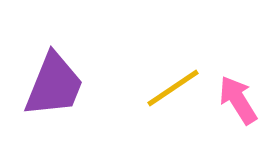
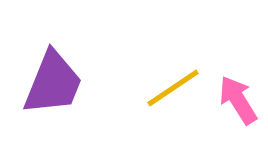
purple trapezoid: moved 1 px left, 2 px up
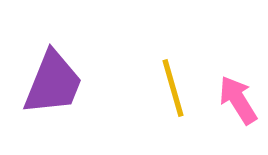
yellow line: rotated 72 degrees counterclockwise
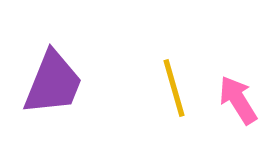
yellow line: moved 1 px right
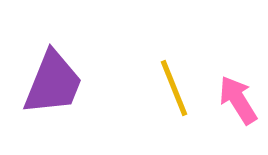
yellow line: rotated 6 degrees counterclockwise
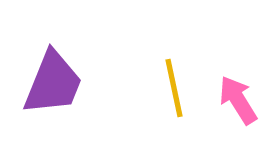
yellow line: rotated 10 degrees clockwise
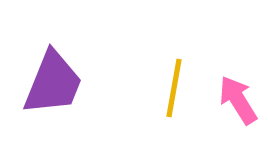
yellow line: rotated 22 degrees clockwise
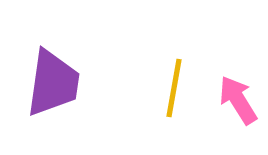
purple trapezoid: rotated 14 degrees counterclockwise
